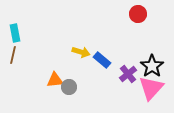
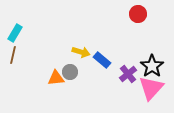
cyan rectangle: rotated 42 degrees clockwise
orange triangle: moved 1 px right, 2 px up
gray circle: moved 1 px right, 15 px up
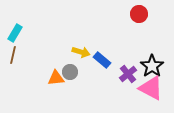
red circle: moved 1 px right
pink triangle: rotated 44 degrees counterclockwise
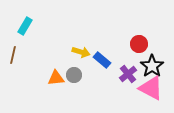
red circle: moved 30 px down
cyan rectangle: moved 10 px right, 7 px up
gray circle: moved 4 px right, 3 px down
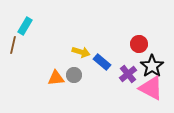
brown line: moved 10 px up
blue rectangle: moved 2 px down
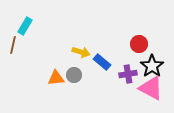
purple cross: rotated 30 degrees clockwise
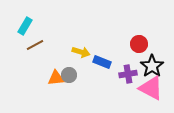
brown line: moved 22 px right; rotated 48 degrees clockwise
blue rectangle: rotated 18 degrees counterclockwise
gray circle: moved 5 px left
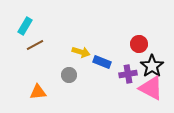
orange triangle: moved 18 px left, 14 px down
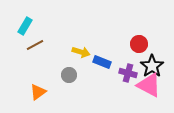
purple cross: moved 1 px up; rotated 24 degrees clockwise
pink triangle: moved 2 px left, 3 px up
orange triangle: rotated 30 degrees counterclockwise
